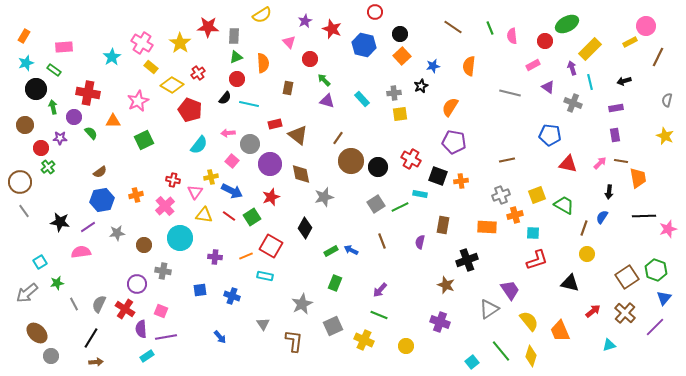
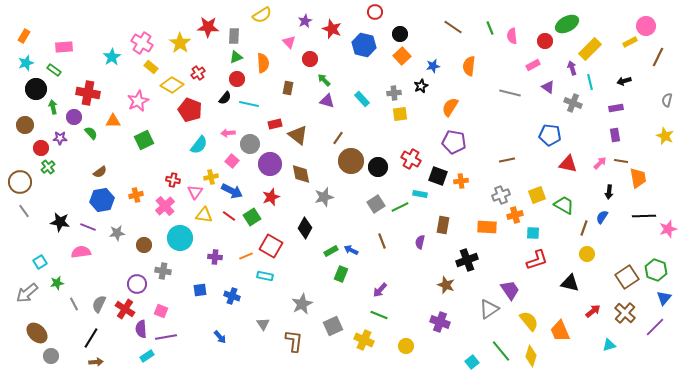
purple line at (88, 227): rotated 56 degrees clockwise
green rectangle at (335, 283): moved 6 px right, 9 px up
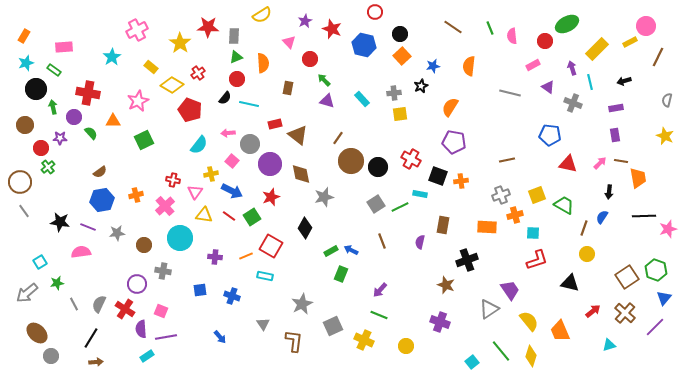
pink cross at (142, 43): moved 5 px left, 13 px up; rotated 30 degrees clockwise
yellow rectangle at (590, 49): moved 7 px right
yellow cross at (211, 177): moved 3 px up
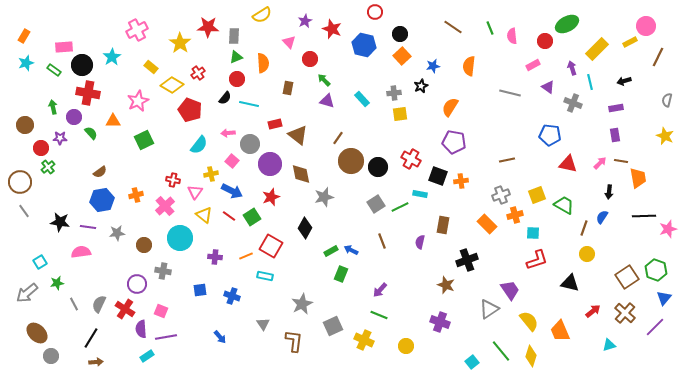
black circle at (36, 89): moved 46 px right, 24 px up
yellow triangle at (204, 215): rotated 30 degrees clockwise
purple line at (88, 227): rotated 14 degrees counterclockwise
orange rectangle at (487, 227): moved 3 px up; rotated 42 degrees clockwise
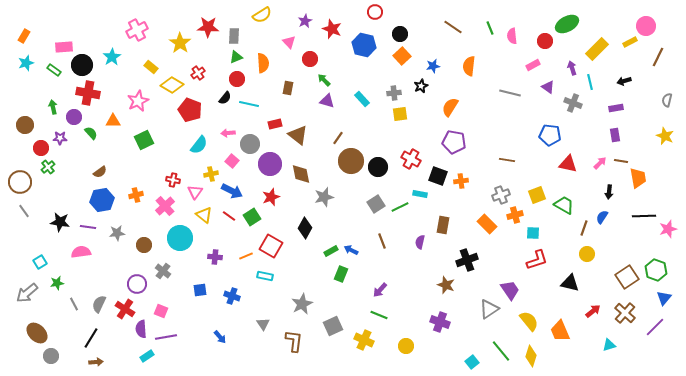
brown line at (507, 160): rotated 21 degrees clockwise
gray cross at (163, 271): rotated 28 degrees clockwise
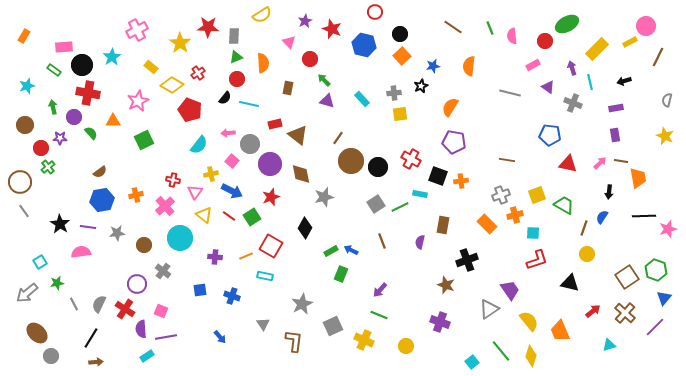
cyan star at (26, 63): moved 1 px right, 23 px down
black star at (60, 222): moved 2 px down; rotated 24 degrees clockwise
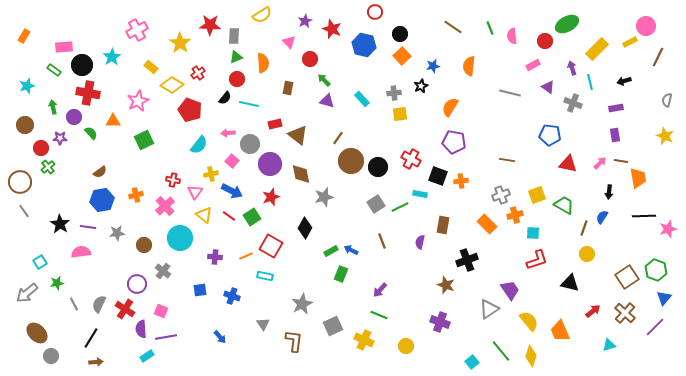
red star at (208, 27): moved 2 px right, 2 px up
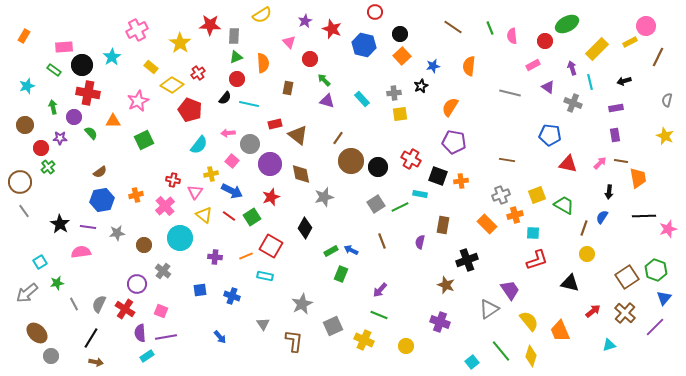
purple semicircle at (141, 329): moved 1 px left, 4 px down
brown arrow at (96, 362): rotated 16 degrees clockwise
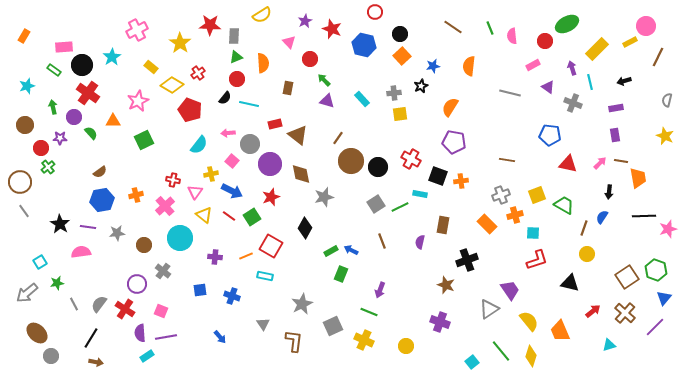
red cross at (88, 93): rotated 25 degrees clockwise
purple arrow at (380, 290): rotated 21 degrees counterclockwise
gray semicircle at (99, 304): rotated 12 degrees clockwise
green line at (379, 315): moved 10 px left, 3 px up
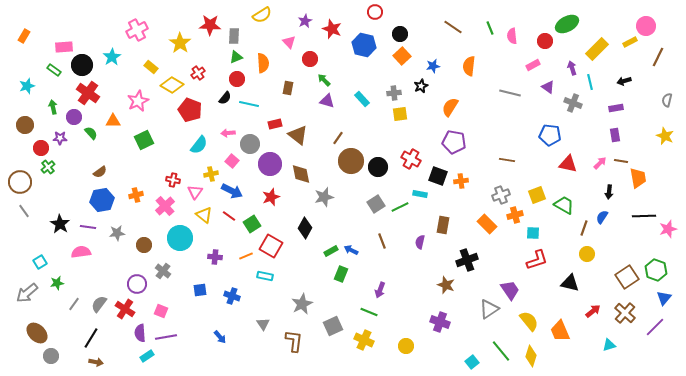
green square at (252, 217): moved 7 px down
gray line at (74, 304): rotated 64 degrees clockwise
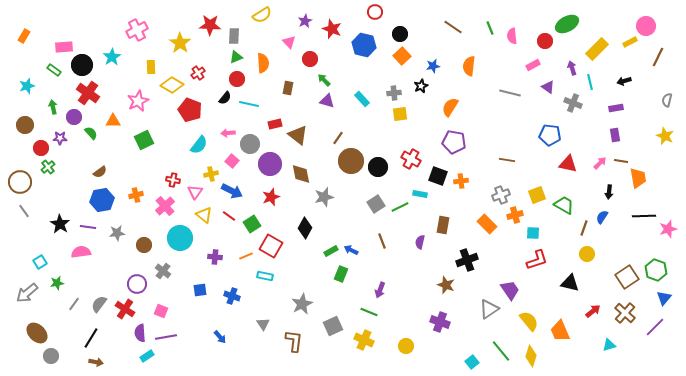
yellow rectangle at (151, 67): rotated 48 degrees clockwise
